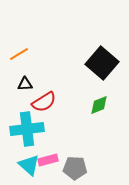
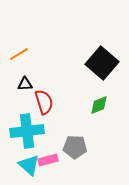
red semicircle: rotated 75 degrees counterclockwise
cyan cross: moved 2 px down
gray pentagon: moved 21 px up
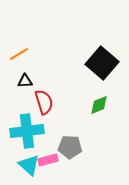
black triangle: moved 3 px up
gray pentagon: moved 5 px left
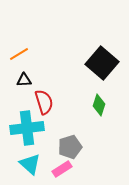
black triangle: moved 1 px left, 1 px up
green diamond: rotated 50 degrees counterclockwise
cyan cross: moved 3 px up
gray pentagon: rotated 20 degrees counterclockwise
pink rectangle: moved 14 px right, 9 px down; rotated 18 degrees counterclockwise
cyan triangle: moved 1 px right, 1 px up
